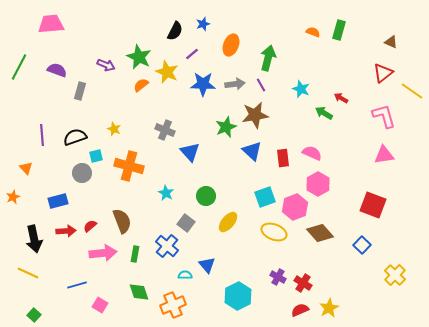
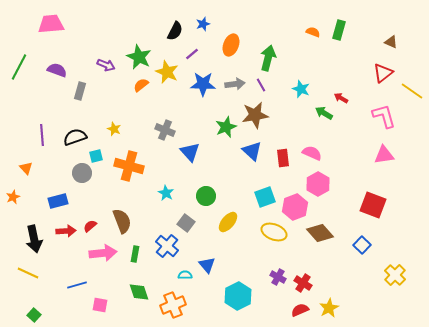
pink square at (100, 305): rotated 21 degrees counterclockwise
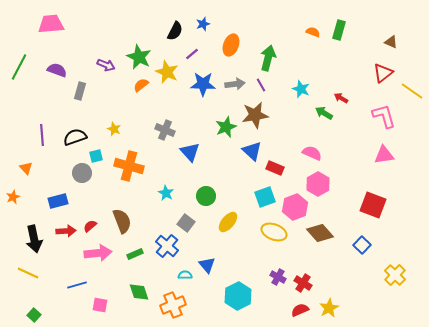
red rectangle at (283, 158): moved 8 px left, 10 px down; rotated 60 degrees counterclockwise
pink arrow at (103, 253): moved 5 px left
green rectangle at (135, 254): rotated 56 degrees clockwise
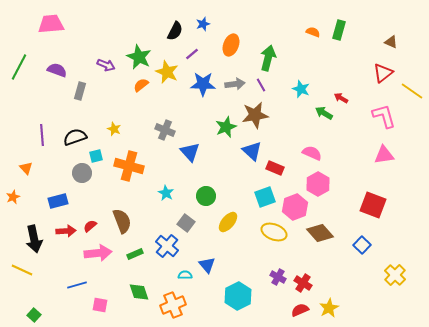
yellow line at (28, 273): moved 6 px left, 3 px up
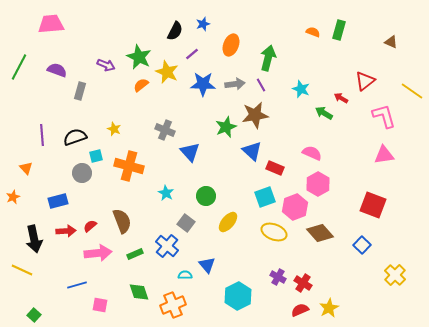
red triangle at (383, 73): moved 18 px left, 8 px down
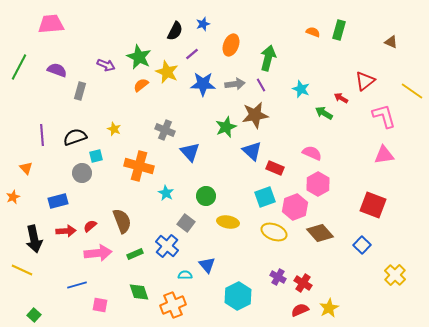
orange cross at (129, 166): moved 10 px right
yellow ellipse at (228, 222): rotated 60 degrees clockwise
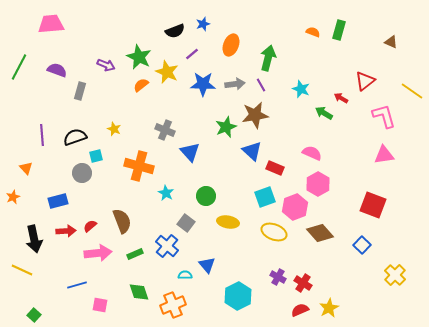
black semicircle at (175, 31): rotated 42 degrees clockwise
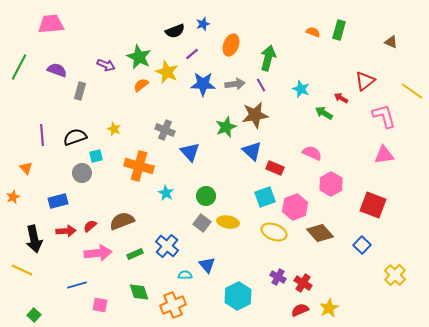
pink hexagon at (318, 184): moved 13 px right
brown semicircle at (122, 221): rotated 90 degrees counterclockwise
gray square at (186, 223): moved 16 px right
